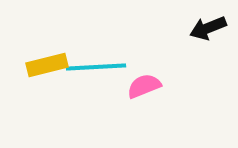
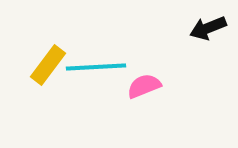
yellow rectangle: moved 1 px right; rotated 39 degrees counterclockwise
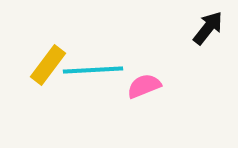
black arrow: rotated 150 degrees clockwise
cyan line: moved 3 px left, 3 px down
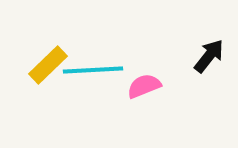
black arrow: moved 1 px right, 28 px down
yellow rectangle: rotated 9 degrees clockwise
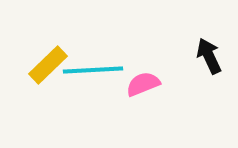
black arrow: rotated 63 degrees counterclockwise
pink semicircle: moved 1 px left, 2 px up
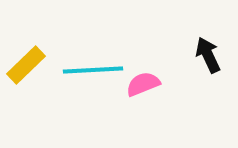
black arrow: moved 1 px left, 1 px up
yellow rectangle: moved 22 px left
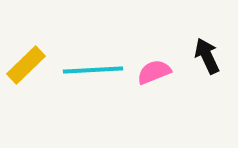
black arrow: moved 1 px left, 1 px down
pink semicircle: moved 11 px right, 12 px up
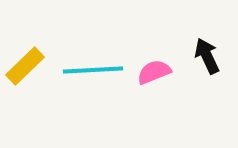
yellow rectangle: moved 1 px left, 1 px down
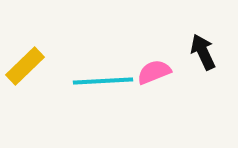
black arrow: moved 4 px left, 4 px up
cyan line: moved 10 px right, 11 px down
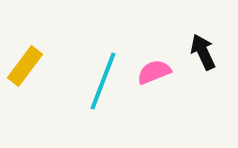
yellow rectangle: rotated 9 degrees counterclockwise
cyan line: rotated 66 degrees counterclockwise
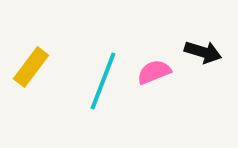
black arrow: rotated 132 degrees clockwise
yellow rectangle: moved 6 px right, 1 px down
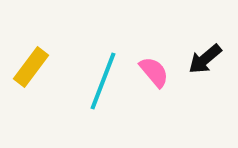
black arrow: moved 2 px right, 7 px down; rotated 123 degrees clockwise
pink semicircle: rotated 72 degrees clockwise
